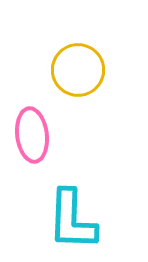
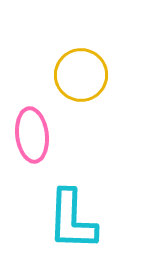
yellow circle: moved 3 px right, 5 px down
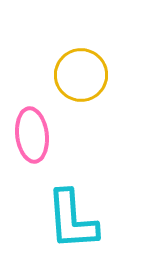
cyan L-shape: rotated 6 degrees counterclockwise
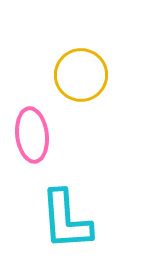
cyan L-shape: moved 6 px left
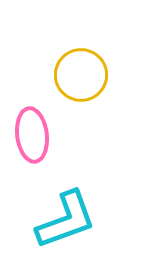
cyan L-shape: rotated 106 degrees counterclockwise
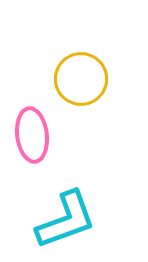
yellow circle: moved 4 px down
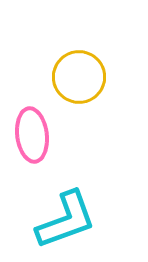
yellow circle: moved 2 px left, 2 px up
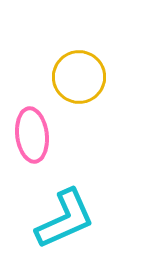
cyan L-shape: moved 1 px left, 1 px up; rotated 4 degrees counterclockwise
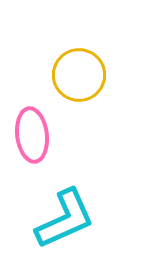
yellow circle: moved 2 px up
